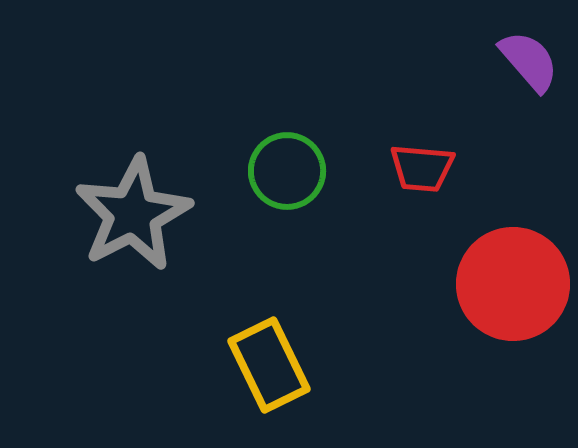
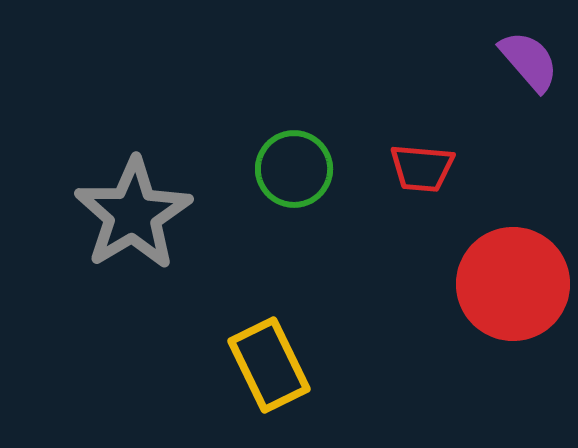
green circle: moved 7 px right, 2 px up
gray star: rotated 4 degrees counterclockwise
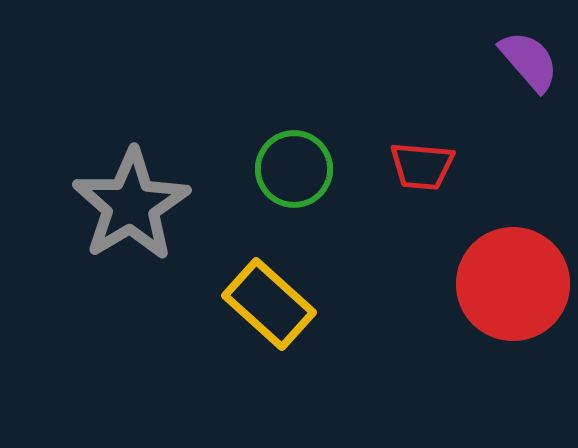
red trapezoid: moved 2 px up
gray star: moved 2 px left, 9 px up
yellow rectangle: moved 61 px up; rotated 22 degrees counterclockwise
